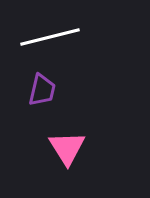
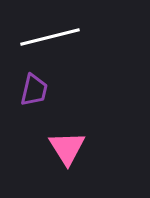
purple trapezoid: moved 8 px left
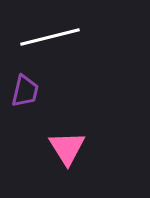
purple trapezoid: moved 9 px left, 1 px down
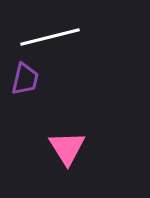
purple trapezoid: moved 12 px up
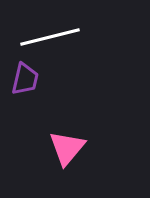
pink triangle: rotated 12 degrees clockwise
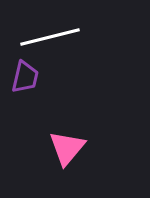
purple trapezoid: moved 2 px up
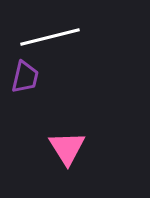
pink triangle: rotated 12 degrees counterclockwise
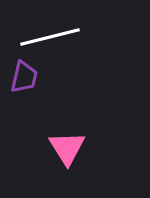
purple trapezoid: moved 1 px left
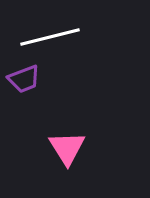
purple trapezoid: moved 2 px down; rotated 56 degrees clockwise
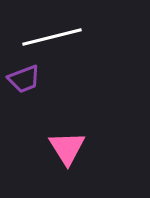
white line: moved 2 px right
